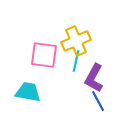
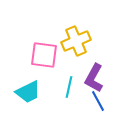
cyan line: moved 7 px left, 26 px down
cyan trapezoid: rotated 144 degrees clockwise
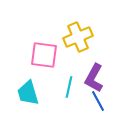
yellow cross: moved 2 px right, 4 px up
cyan trapezoid: moved 1 px down; rotated 100 degrees clockwise
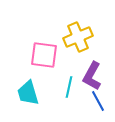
purple L-shape: moved 2 px left, 2 px up
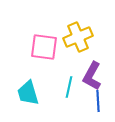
pink square: moved 8 px up
blue line: rotated 25 degrees clockwise
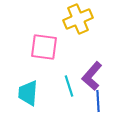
yellow cross: moved 18 px up
purple L-shape: rotated 12 degrees clockwise
cyan line: moved 1 px up; rotated 30 degrees counterclockwise
cyan trapezoid: rotated 20 degrees clockwise
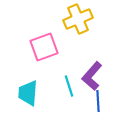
pink square: rotated 28 degrees counterclockwise
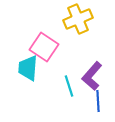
pink square: rotated 36 degrees counterclockwise
cyan trapezoid: moved 25 px up
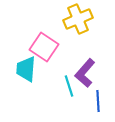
cyan trapezoid: moved 2 px left, 1 px down
purple L-shape: moved 7 px left, 3 px up
